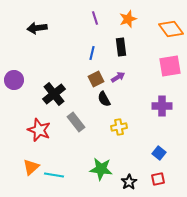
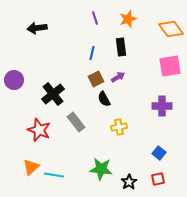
black cross: moved 1 px left
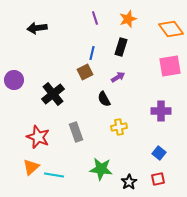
black rectangle: rotated 24 degrees clockwise
brown square: moved 11 px left, 7 px up
purple cross: moved 1 px left, 5 px down
gray rectangle: moved 10 px down; rotated 18 degrees clockwise
red star: moved 1 px left, 7 px down
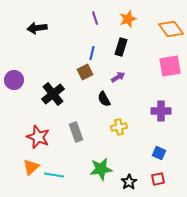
blue square: rotated 16 degrees counterclockwise
green star: rotated 15 degrees counterclockwise
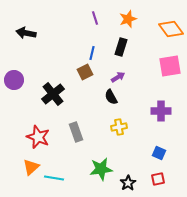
black arrow: moved 11 px left, 5 px down; rotated 18 degrees clockwise
black semicircle: moved 7 px right, 2 px up
cyan line: moved 3 px down
black star: moved 1 px left, 1 px down
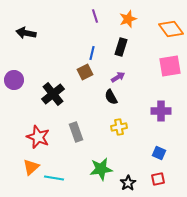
purple line: moved 2 px up
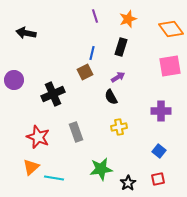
black cross: rotated 15 degrees clockwise
blue square: moved 2 px up; rotated 16 degrees clockwise
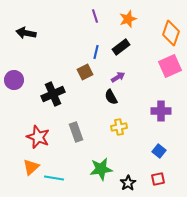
orange diamond: moved 4 px down; rotated 55 degrees clockwise
black rectangle: rotated 36 degrees clockwise
blue line: moved 4 px right, 1 px up
pink square: rotated 15 degrees counterclockwise
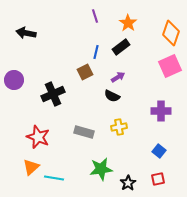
orange star: moved 4 px down; rotated 18 degrees counterclockwise
black semicircle: moved 1 px right, 1 px up; rotated 35 degrees counterclockwise
gray rectangle: moved 8 px right; rotated 54 degrees counterclockwise
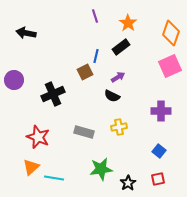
blue line: moved 4 px down
